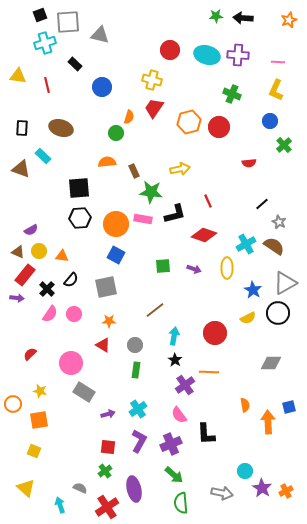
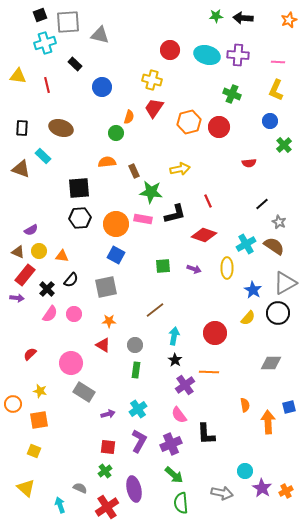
yellow semicircle at (248, 318): rotated 21 degrees counterclockwise
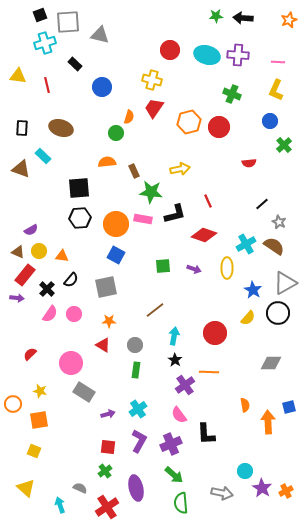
purple ellipse at (134, 489): moved 2 px right, 1 px up
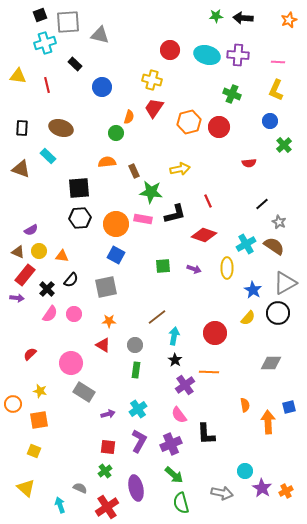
cyan rectangle at (43, 156): moved 5 px right
brown line at (155, 310): moved 2 px right, 7 px down
green semicircle at (181, 503): rotated 10 degrees counterclockwise
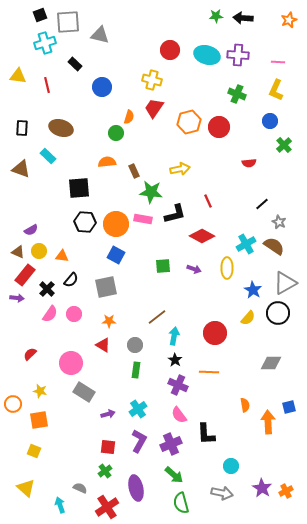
green cross at (232, 94): moved 5 px right
black hexagon at (80, 218): moved 5 px right, 4 px down; rotated 10 degrees clockwise
red diamond at (204, 235): moved 2 px left, 1 px down; rotated 10 degrees clockwise
purple cross at (185, 385): moved 7 px left; rotated 30 degrees counterclockwise
cyan circle at (245, 471): moved 14 px left, 5 px up
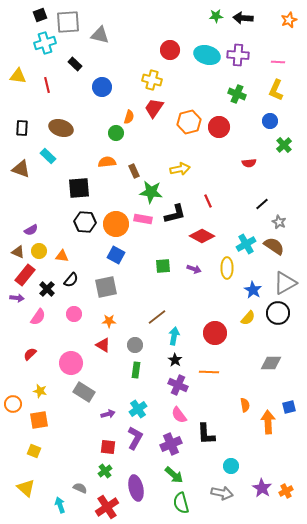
pink semicircle at (50, 314): moved 12 px left, 3 px down
purple L-shape at (139, 441): moved 4 px left, 3 px up
